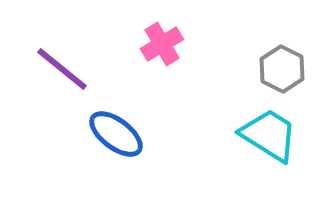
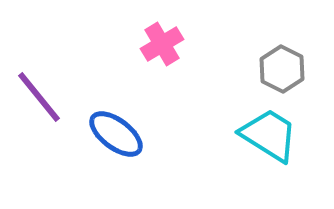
purple line: moved 23 px left, 28 px down; rotated 12 degrees clockwise
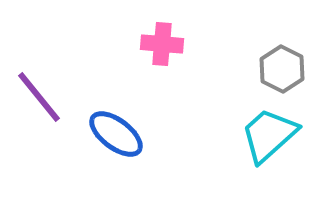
pink cross: rotated 36 degrees clockwise
cyan trapezoid: rotated 74 degrees counterclockwise
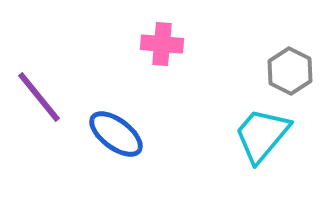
gray hexagon: moved 8 px right, 2 px down
cyan trapezoid: moved 7 px left; rotated 8 degrees counterclockwise
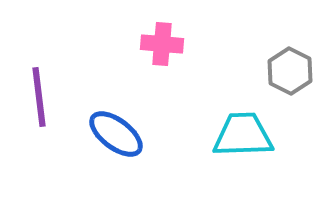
purple line: rotated 32 degrees clockwise
cyan trapezoid: moved 19 px left; rotated 48 degrees clockwise
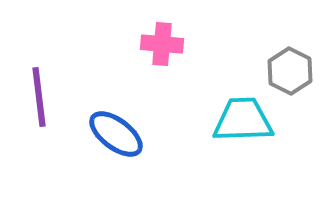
cyan trapezoid: moved 15 px up
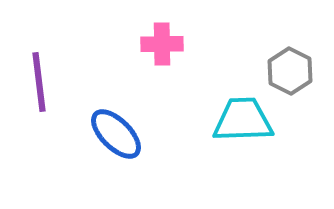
pink cross: rotated 6 degrees counterclockwise
purple line: moved 15 px up
blue ellipse: rotated 8 degrees clockwise
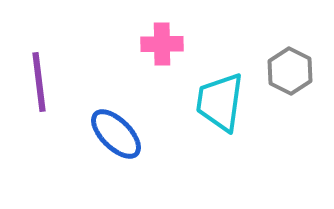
cyan trapezoid: moved 23 px left, 18 px up; rotated 80 degrees counterclockwise
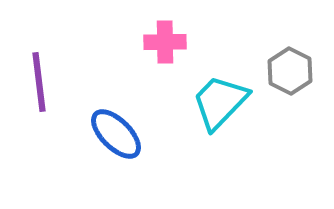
pink cross: moved 3 px right, 2 px up
cyan trapezoid: rotated 36 degrees clockwise
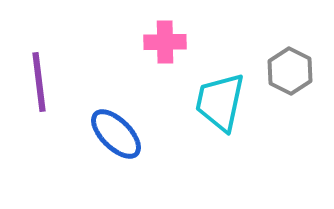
cyan trapezoid: rotated 32 degrees counterclockwise
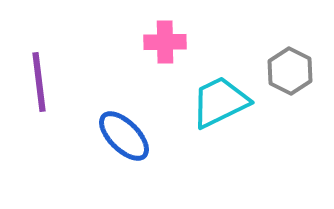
cyan trapezoid: rotated 52 degrees clockwise
blue ellipse: moved 8 px right, 2 px down
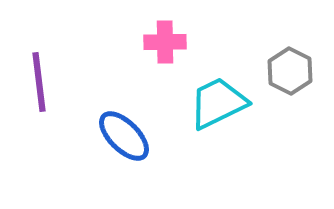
cyan trapezoid: moved 2 px left, 1 px down
